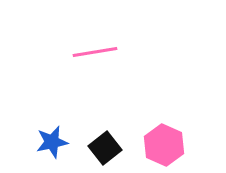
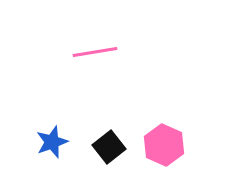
blue star: rotated 8 degrees counterclockwise
black square: moved 4 px right, 1 px up
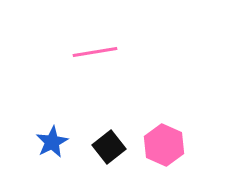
blue star: rotated 8 degrees counterclockwise
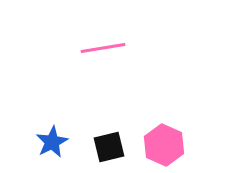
pink line: moved 8 px right, 4 px up
black square: rotated 24 degrees clockwise
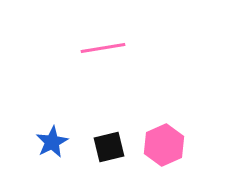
pink hexagon: rotated 12 degrees clockwise
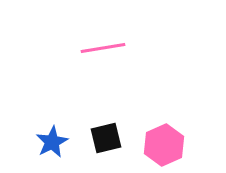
black square: moved 3 px left, 9 px up
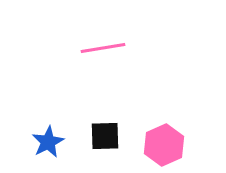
black square: moved 1 px left, 2 px up; rotated 12 degrees clockwise
blue star: moved 4 px left
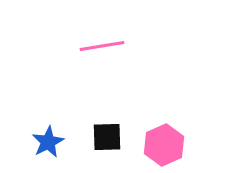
pink line: moved 1 px left, 2 px up
black square: moved 2 px right, 1 px down
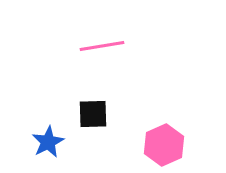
black square: moved 14 px left, 23 px up
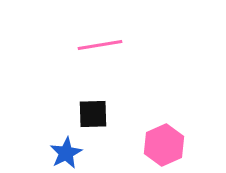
pink line: moved 2 px left, 1 px up
blue star: moved 18 px right, 11 px down
